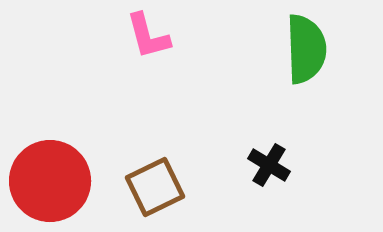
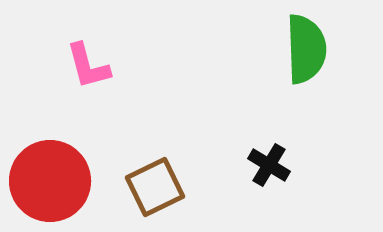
pink L-shape: moved 60 px left, 30 px down
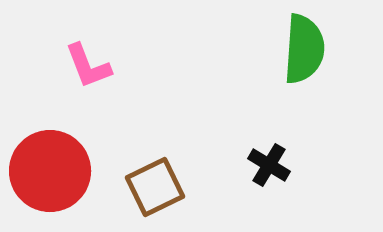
green semicircle: moved 2 px left; rotated 6 degrees clockwise
pink L-shape: rotated 6 degrees counterclockwise
red circle: moved 10 px up
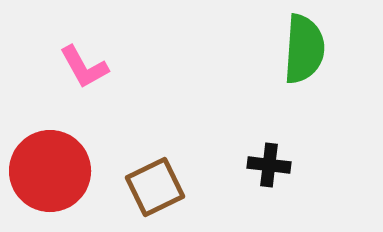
pink L-shape: moved 4 px left, 1 px down; rotated 8 degrees counterclockwise
black cross: rotated 24 degrees counterclockwise
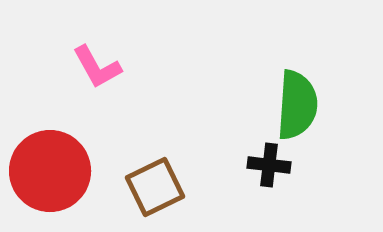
green semicircle: moved 7 px left, 56 px down
pink L-shape: moved 13 px right
